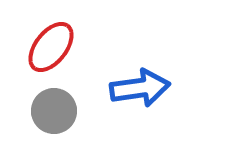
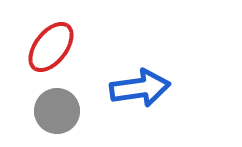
gray circle: moved 3 px right
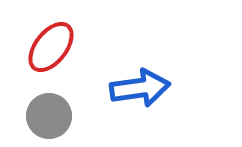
gray circle: moved 8 px left, 5 px down
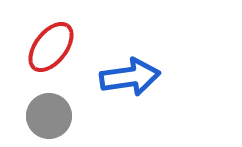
blue arrow: moved 10 px left, 11 px up
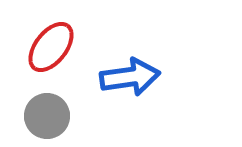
gray circle: moved 2 px left
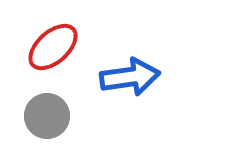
red ellipse: moved 2 px right; rotated 10 degrees clockwise
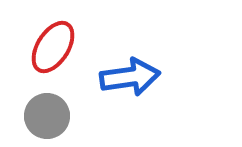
red ellipse: rotated 16 degrees counterclockwise
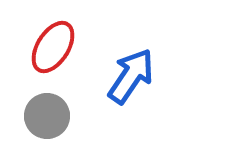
blue arrow: moved 1 px right, 1 px up; rotated 48 degrees counterclockwise
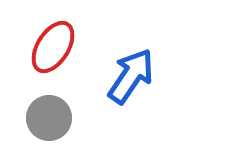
gray circle: moved 2 px right, 2 px down
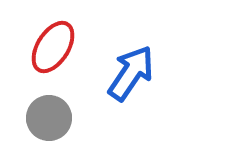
blue arrow: moved 3 px up
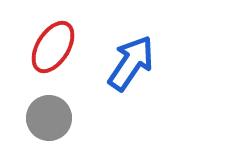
blue arrow: moved 10 px up
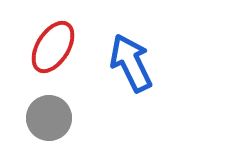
blue arrow: rotated 60 degrees counterclockwise
